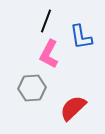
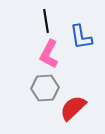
black line: rotated 30 degrees counterclockwise
gray hexagon: moved 13 px right
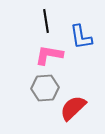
pink L-shape: moved 1 px down; rotated 72 degrees clockwise
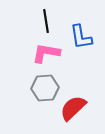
pink L-shape: moved 3 px left, 2 px up
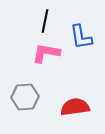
black line: moved 1 px left; rotated 20 degrees clockwise
gray hexagon: moved 20 px left, 9 px down
red semicircle: moved 2 px right, 1 px up; rotated 36 degrees clockwise
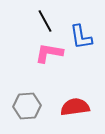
black line: rotated 40 degrees counterclockwise
pink L-shape: moved 3 px right
gray hexagon: moved 2 px right, 9 px down
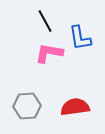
blue L-shape: moved 1 px left, 1 px down
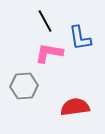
gray hexagon: moved 3 px left, 20 px up
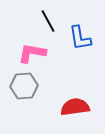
black line: moved 3 px right
pink L-shape: moved 17 px left
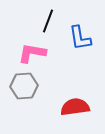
black line: rotated 50 degrees clockwise
